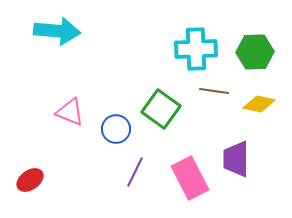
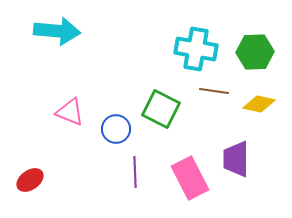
cyan cross: rotated 12 degrees clockwise
green square: rotated 9 degrees counterclockwise
purple line: rotated 28 degrees counterclockwise
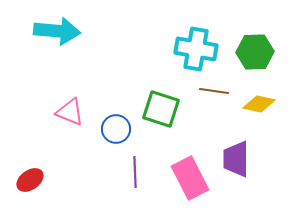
green square: rotated 9 degrees counterclockwise
